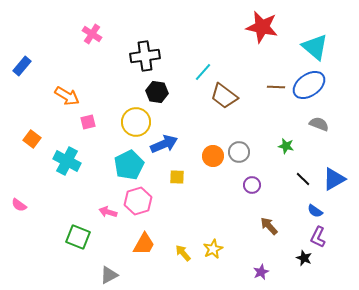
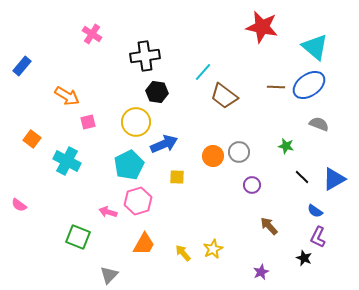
black line: moved 1 px left, 2 px up
gray triangle: rotated 18 degrees counterclockwise
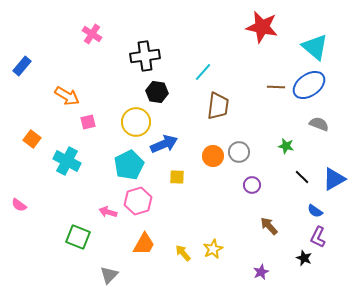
brown trapezoid: moved 6 px left, 10 px down; rotated 120 degrees counterclockwise
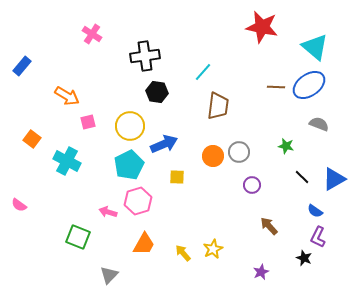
yellow circle: moved 6 px left, 4 px down
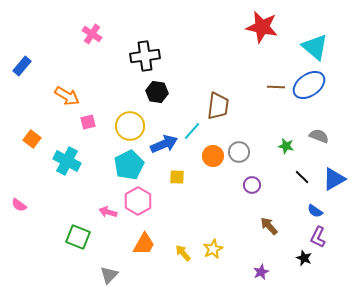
cyan line: moved 11 px left, 59 px down
gray semicircle: moved 12 px down
pink hexagon: rotated 12 degrees counterclockwise
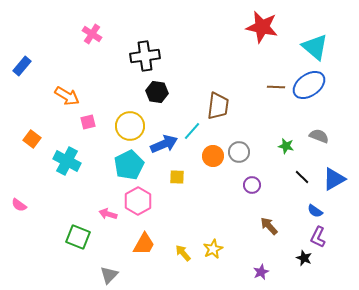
pink arrow: moved 2 px down
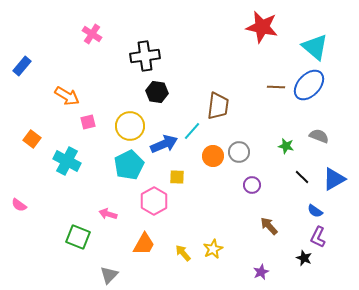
blue ellipse: rotated 12 degrees counterclockwise
pink hexagon: moved 16 px right
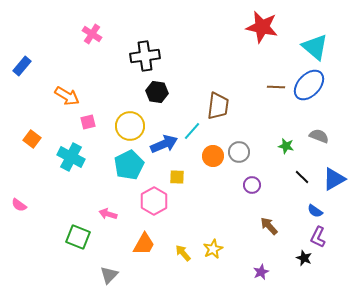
cyan cross: moved 4 px right, 4 px up
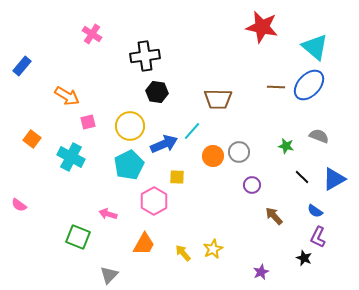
brown trapezoid: moved 7 px up; rotated 84 degrees clockwise
brown arrow: moved 5 px right, 10 px up
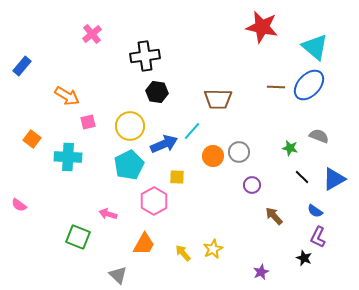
pink cross: rotated 18 degrees clockwise
green star: moved 4 px right, 2 px down
cyan cross: moved 3 px left; rotated 24 degrees counterclockwise
gray triangle: moved 9 px right; rotated 30 degrees counterclockwise
